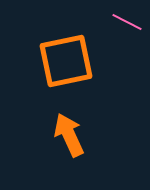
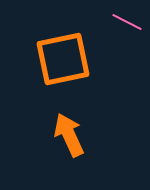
orange square: moved 3 px left, 2 px up
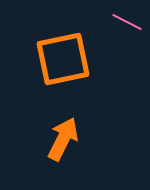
orange arrow: moved 6 px left, 4 px down; rotated 51 degrees clockwise
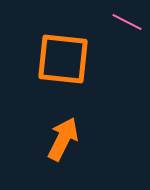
orange square: rotated 18 degrees clockwise
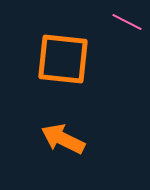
orange arrow: rotated 90 degrees counterclockwise
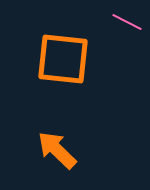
orange arrow: moved 6 px left, 11 px down; rotated 18 degrees clockwise
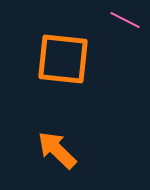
pink line: moved 2 px left, 2 px up
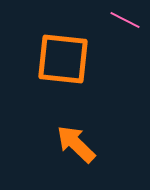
orange arrow: moved 19 px right, 6 px up
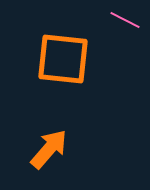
orange arrow: moved 27 px left, 5 px down; rotated 87 degrees clockwise
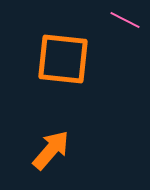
orange arrow: moved 2 px right, 1 px down
